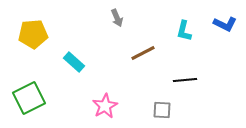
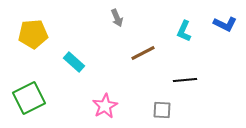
cyan L-shape: rotated 10 degrees clockwise
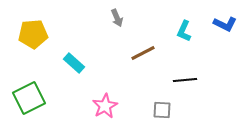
cyan rectangle: moved 1 px down
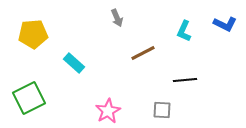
pink star: moved 3 px right, 5 px down
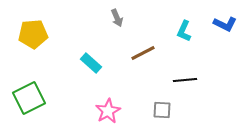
cyan rectangle: moved 17 px right
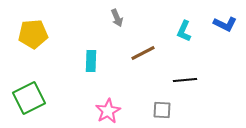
cyan rectangle: moved 2 px up; rotated 50 degrees clockwise
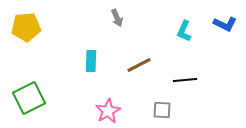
yellow pentagon: moved 7 px left, 7 px up
brown line: moved 4 px left, 12 px down
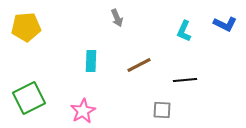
pink star: moved 25 px left
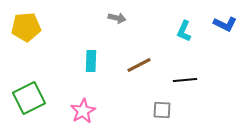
gray arrow: rotated 54 degrees counterclockwise
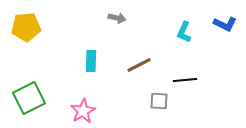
cyan L-shape: moved 1 px down
gray square: moved 3 px left, 9 px up
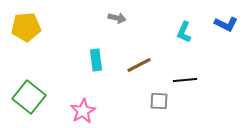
blue L-shape: moved 1 px right
cyan rectangle: moved 5 px right, 1 px up; rotated 10 degrees counterclockwise
green square: moved 1 px up; rotated 24 degrees counterclockwise
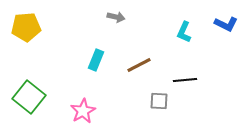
gray arrow: moved 1 px left, 1 px up
cyan rectangle: rotated 30 degrees clockwise
